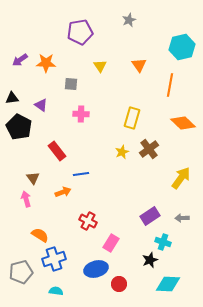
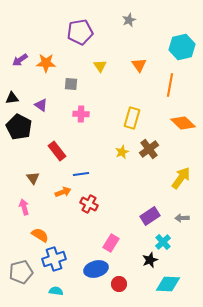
pink arrow: moved 2 px left, 8 px down
red cross: moved 1 px right, 17 px up
cyan cross: rotated 28 degrees clockwise
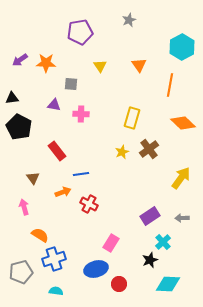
cyan hexagon: rotated 15 degrees counterclockwise
purple triangle: moved 13 px right; rotated 24 degrees counterclockwise
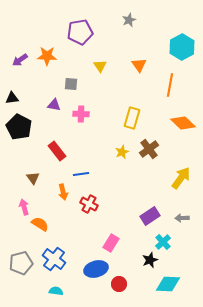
orange star: moved 1 px right, 7 px up
orange arrow: rotated 98 degrees clockwise
orange semicircle: moved 11 px up
blue cross: rotated 35 degrees counterclockwise
gray pentagon: moved 9 px up
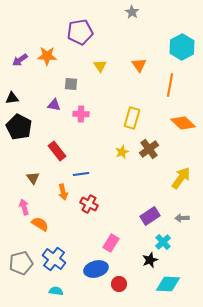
gray star: moved 3 px right, 8 px up; rotated 16 degrees counterclockwise
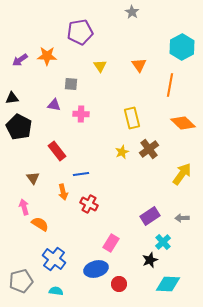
yellow rectangle: rotated 30 degrees counterclockwise
yellow arrow: moved 1 px right, 4 px up
gray pentagon: moved 18 px down
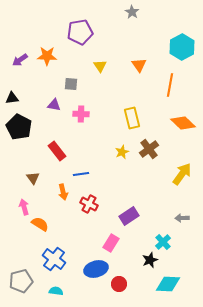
purple rectangle: moved 21 px left
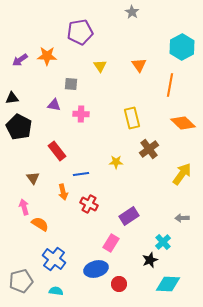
yellow star: moved 6 px left, 10 px down; rotated 24 degrees clockwise
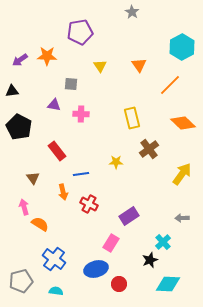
orange line: rotated 35 degrees clockwise
black triangle: moved 7 px up
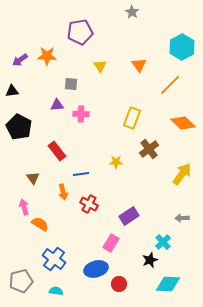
purple triangle: moved 3 px right; rotated 16 degrees counterclockwise
yellow rectangle: rotated 35 degrees clockwise
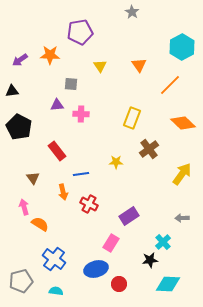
orange star: moved 3 px right, 1 px up
black star: rotated 14 degrees clockwise
